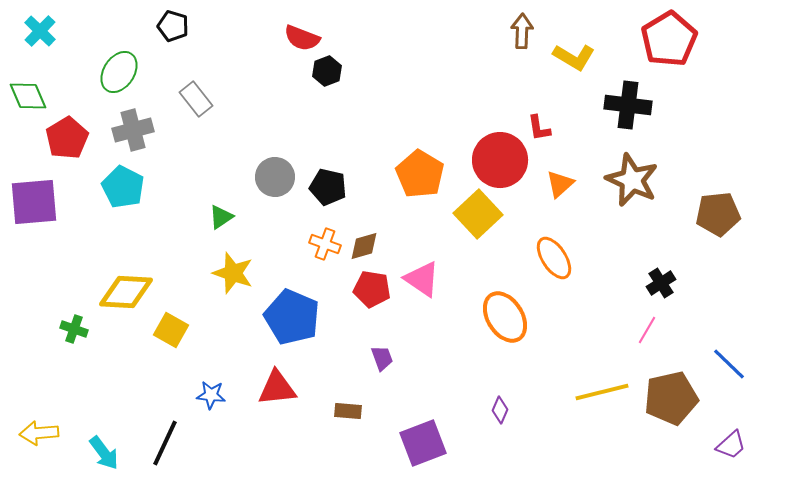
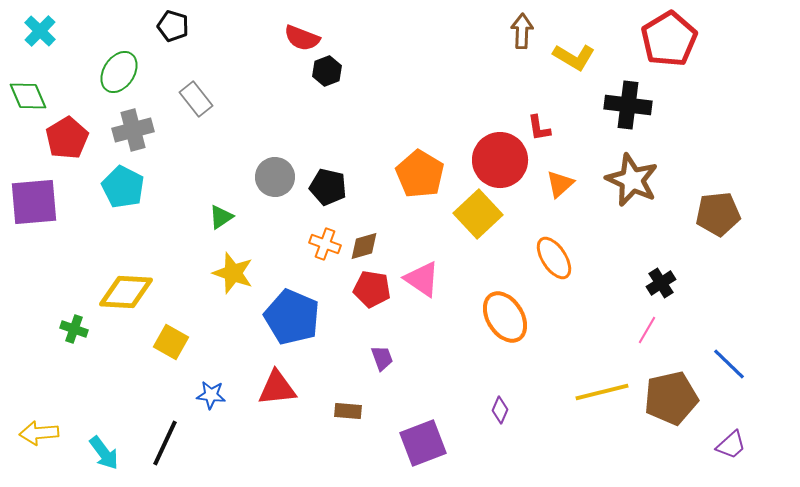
yellow square at (171, 330): moved 12 px down
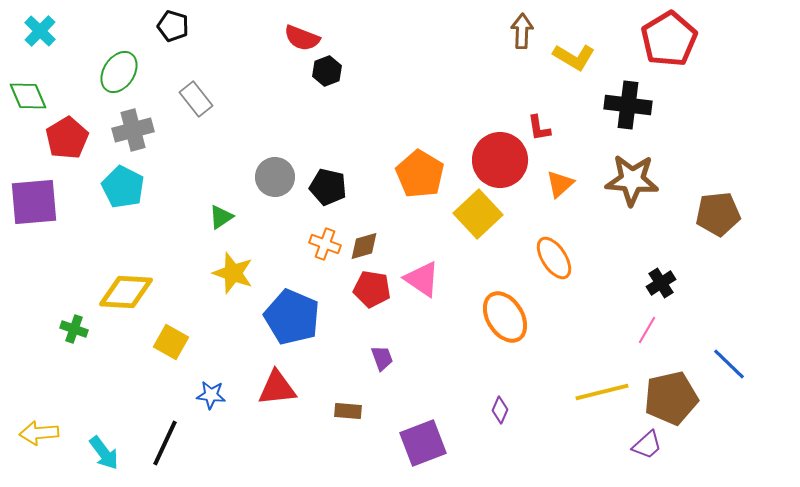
brown star at (632, 180): rotated 20 degrees counterclockwise
purple trapezoid at (731, 445): moved 84 px left
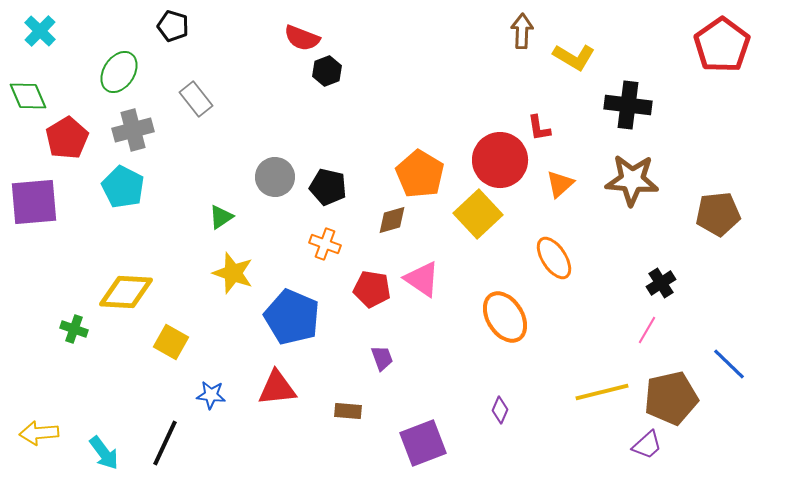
red pentagon at (669, 39): moved 53 px right, 6 px down; rotated 4 degrees counterclockwise
brown diamond at (364, 246): moved 28 px right, 26 px up
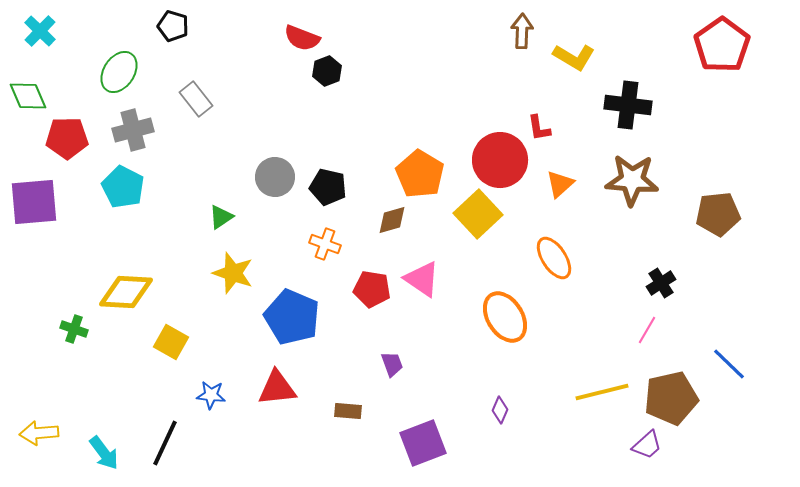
red pentagon at (67, 138): rotated 30 degrees clockwise
purple trapezoid at (382, 358): moved 10 px right, 6 px down
